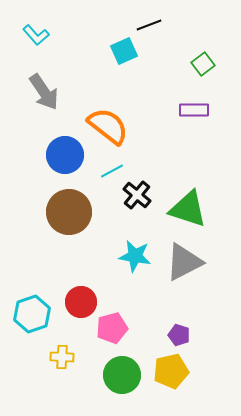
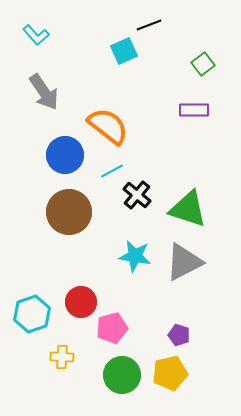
yellow pentagon: moved 1 px left, 2 px down
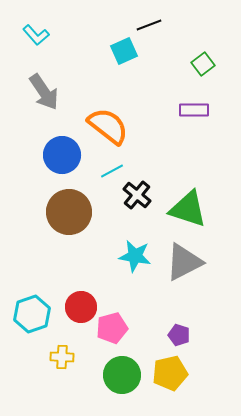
blue circle: moved 3 px left
red circle: moved 5 px down
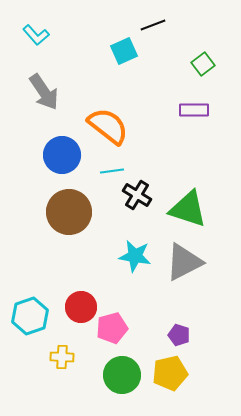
black line: moved 4 px right
cyan line: rotated 20 degrees clockwise
black cross: rotated 8 degrees counterclockwise
cyan hexagon: moved 2 px left, 2 px down
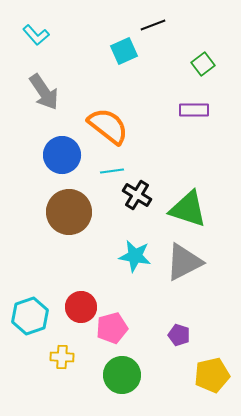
yellow pentagon: moved 42 px right, 2 px down
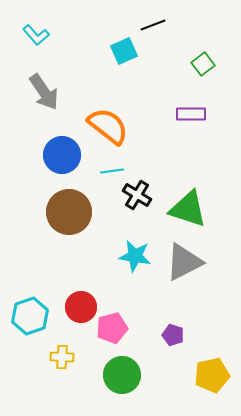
purple rectangle: moved 3 px left, 4 px down
purple pentagon: moved 6 px left
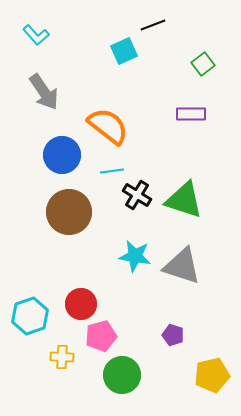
green triangle: moved 4 px left, 9 px up
gray triangle: moved 2 px left, 4 px down; rotated 45 degrees clockwise
red circle: moved 3 px up
pink pentagon: moved 11 px left, 8 px down
